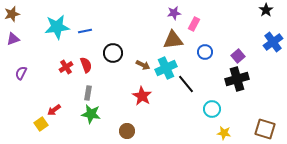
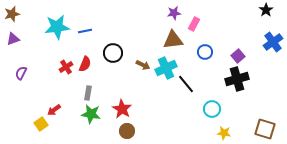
red semicircle: moved 1 px left, 1 px up; rotated 42 degrees clockwise
red star: moved 20 px left, 13 px down
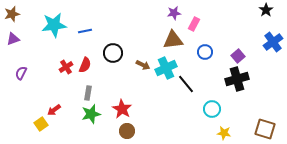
cyan star: moved 3 px left, 2 px up
red semicircle: moved 1 px down
green star: rotated 24 degrees counterclockwise
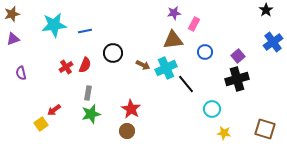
purple semicircle: rotated 40 degrees counterclockwise
red star: moved 9 px right
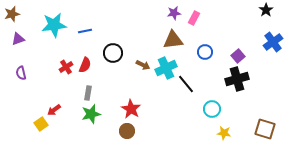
pink rectangle: moved 6 px up
purple triangle: moved 5 px right
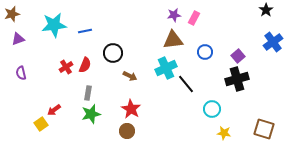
purple star: moved 2 px down
brown arrow: moved 13 px left, 11 px down
brown square: moved 1 px left
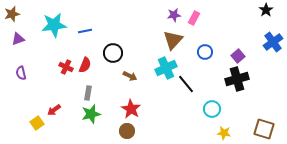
brown triangle: rotated 40 degrees counterclockwise
red cross: rotated 32 degrees counterclockwise
yellow square: moved 4 px left, 1 px up
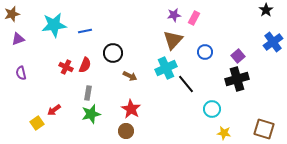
brown circle: moved 1 px left
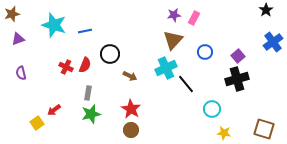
cyan star: rotated 25 degrees clockwise
black circle: moved 3 px left, 1 px down
brown circle: moved 5 px right, 1 px up
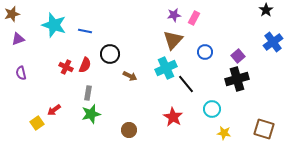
blue line: rotated 24 degrees clockwise
red star: moved 42 px right, 8 px down
brown circle: moved 2 px left
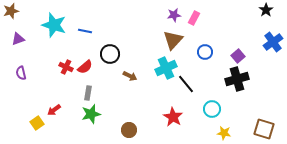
brown star: moved 1 px left, 3 px up
red semicircle: moved 2 px down; rotated 28 degrees clockwise
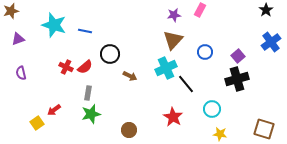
pink rectangle: moved 6 px right, 8 px up
blue cross: moved 2 px left
yellow star: moved 4 px left, 1 px down
